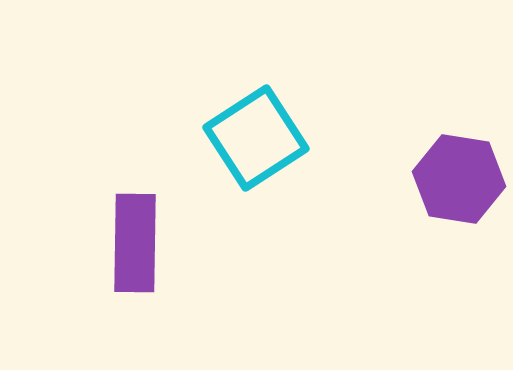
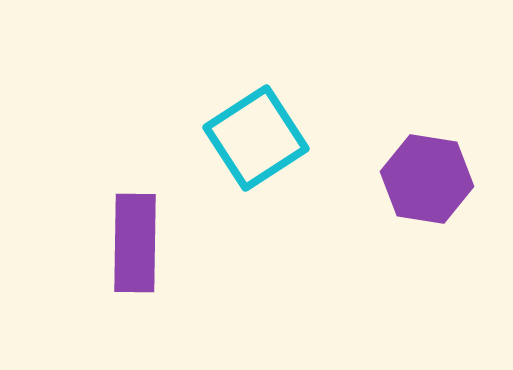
purple hexagon: moved 32 px left
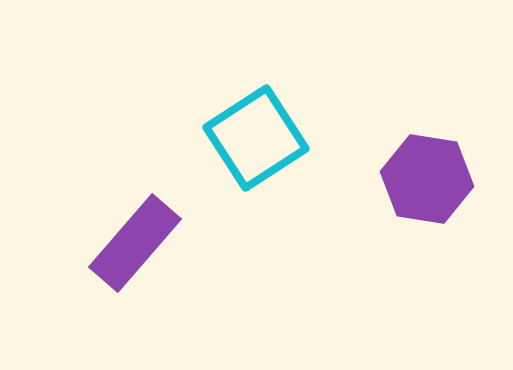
purple rectangle: rotated 40 degrees clockwise
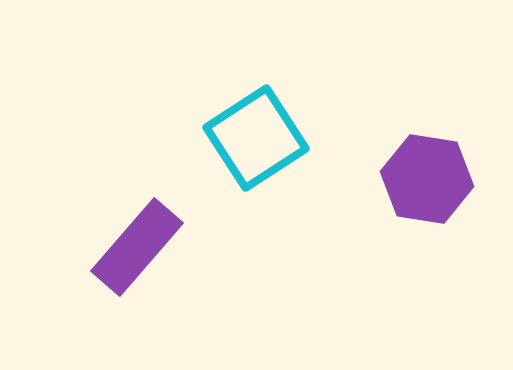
purple rectangle: moved 2 px right, 4 px down
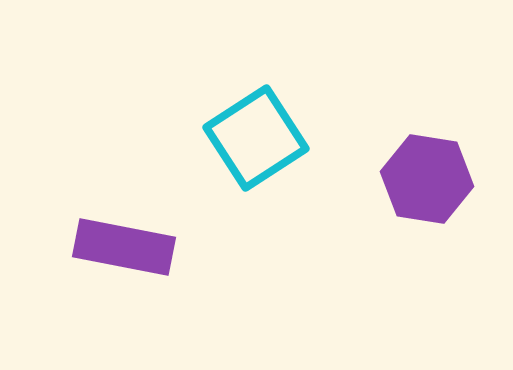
purple rectangle: moved 13 px left; rotated 60 degrees clockwise
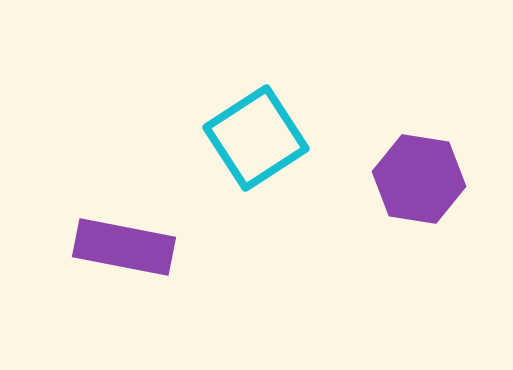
purple hexagon: moved 8 px left
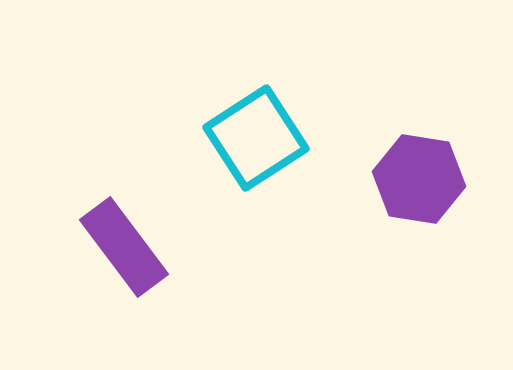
purple rectangle: rotated 42 degrees clockwise
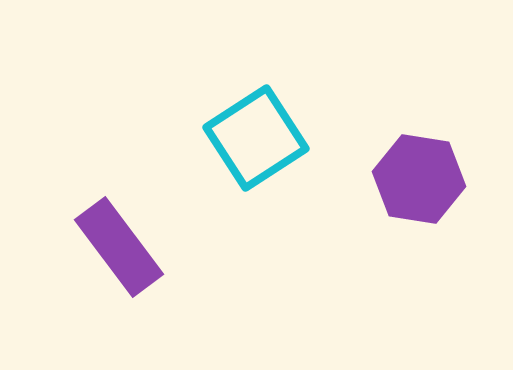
purple rectangle: moved 5 px left
